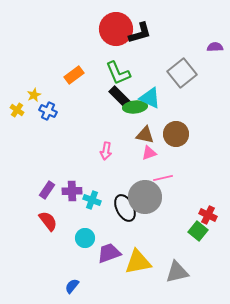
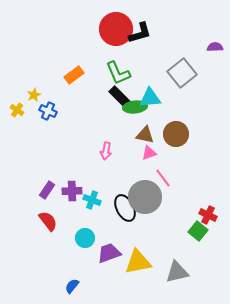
cyan triangle: rotated 30 degrees counterclockwise
pink line: rotated 66 degrees clockwise
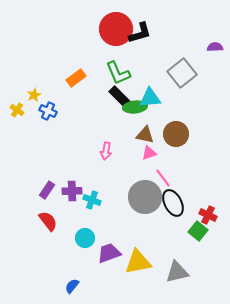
orange rectangle: moved 2 px right, 3 px down
black ellipse: moved 48 px right, 5 px up
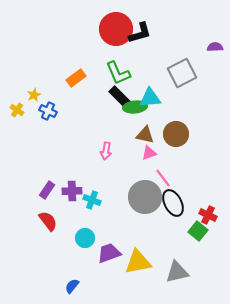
gray square: rotated 12 degrees clockwise
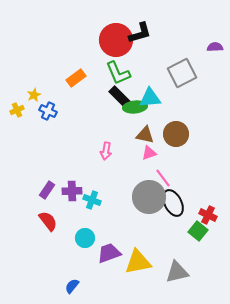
red circle: moved 11 px down
yellow cross: rotated 32 degrees clockwise
gray circle: moved 4 px right
